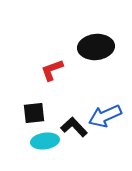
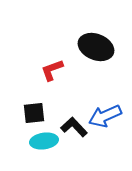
black ellipse: rotated 28 degrees clockwise
cyan ellipse: moved 1 px left
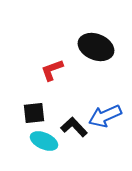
cyan ellipse: rotated 32 degrees clockwise
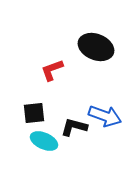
blue arrow: rotated 136 degrees counterclockwise
black L-shape: rotated 32 degrees counterclockwise
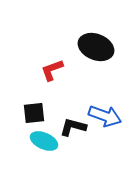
black L-shape: moved 1 px left
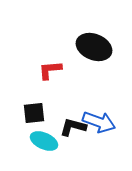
black ellipse: moved 2 px left
red L-shape: moved 2 px left; rotated 15 degrees clockwise
blue arrow: moved 6 px left, 6 px down
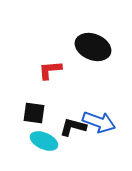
black ellipse: moved 1 px left
black square: rotated 15 degrees clockwise
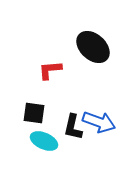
black ellipse: rotated 20 degrees clockwise
black L-shape: rotated 92 degrees counterclockwise
